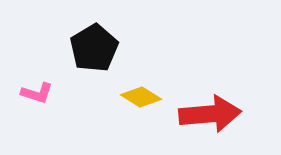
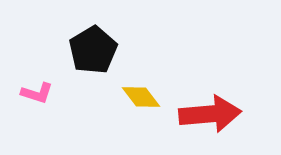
black pentagon: moved 1 px left, 2 px down
yellow diamond: rotated 21 degrees clockwise
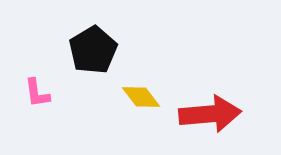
pink L-shape: rotated 64 degrees clockwise
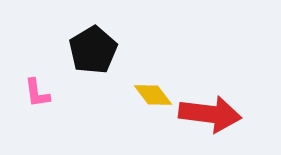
yellow diamond: moved 12 px right, 2 px up
red arrow: rotated 12 degrees clockwise
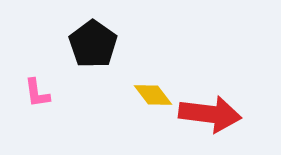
black pentagon: moved 6 px up; rotated 6 degrees counterclockwise
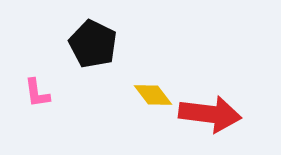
black pentagon: rotated 9 degrees counterclockwise
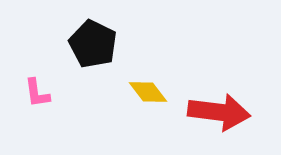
yellow diamond: moved 5 px left, 3 px up
red arrow: moved 9 px right, 2 px up
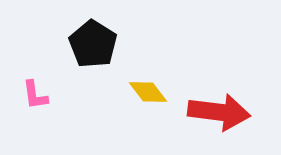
black pentagon: rotated 6 degrees clockwise
pink L-shape: moved 2 px left, 2 px down
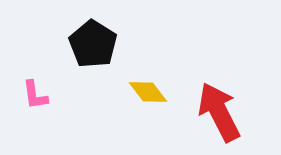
red arrow: rotated 124 degrees counterclockwise
